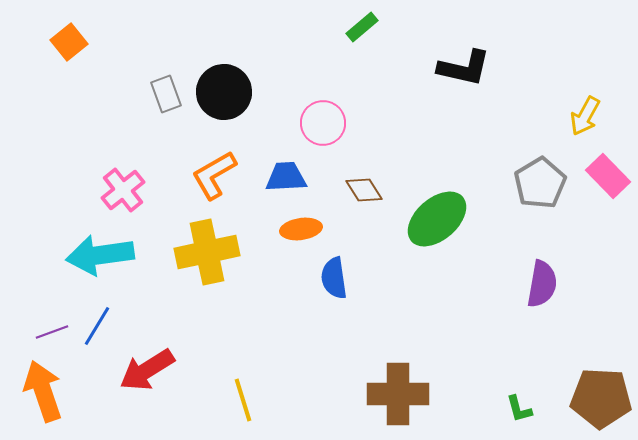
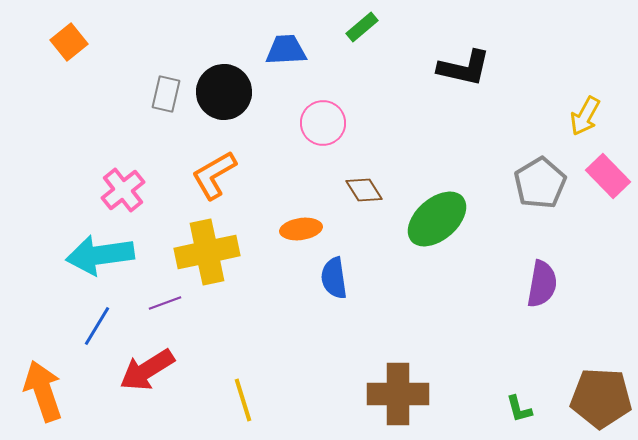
gray rectangle: rotated 33 degrees clockwise
blue trapezoid: moved 127 px up
purple line: moved 113 px right, 29 px up
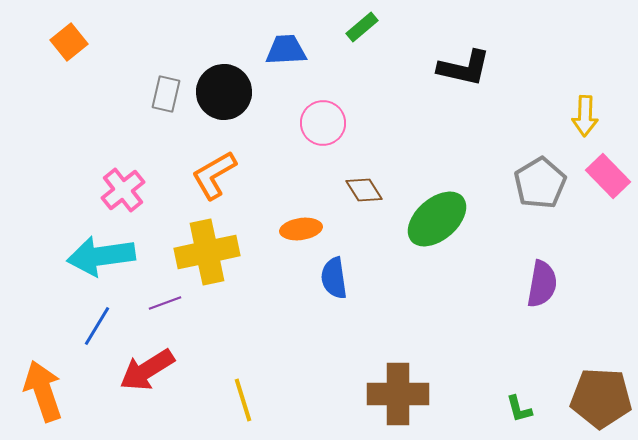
yellow arrow: rotated 27 degrees counterclockwise
cyan arrow: moved 1 px right, 1 px down
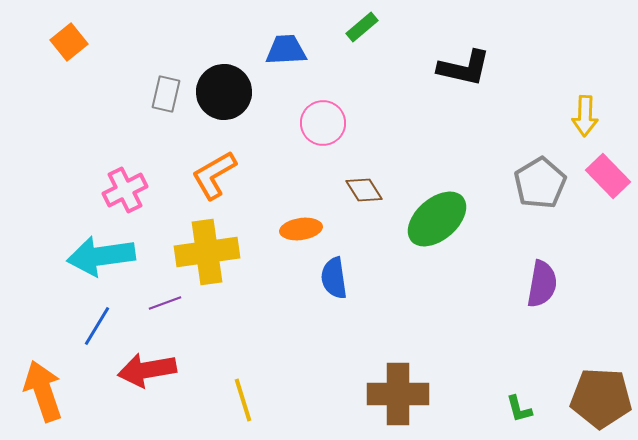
pink cross: moved 2 px right; rotated 12 degrees clockwise
yellow cross: rotated 4 degrees clockwise
red arrow: rotated 22 degrees clockwise
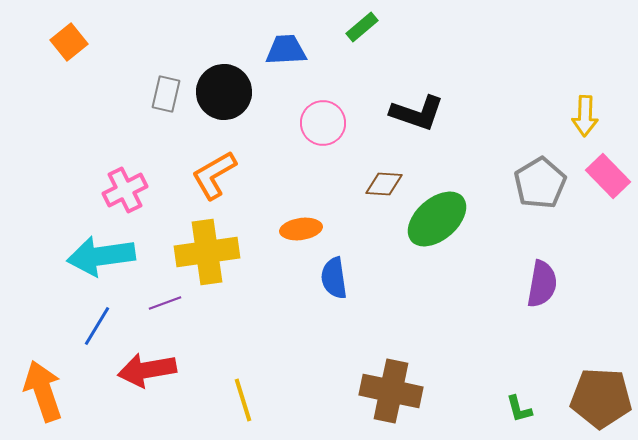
black L-shape: moved 47 px left, 45 px down; rotated 6 degrees clockwise
brown diamond: moved 20 px right, 6 px up; rotated 54 degrees counterclockwise
brown cross: moved 7 px left, 3 px up; rotated 12 degrees clockwise
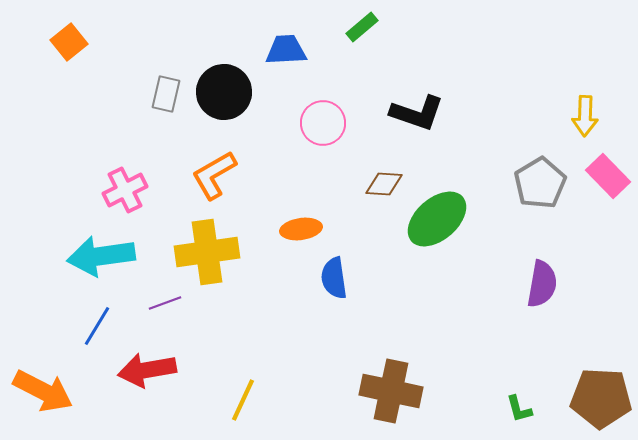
orange arrow: rotated 136 degrees clockwise
yellow line: rotated 42 degrees clockwise
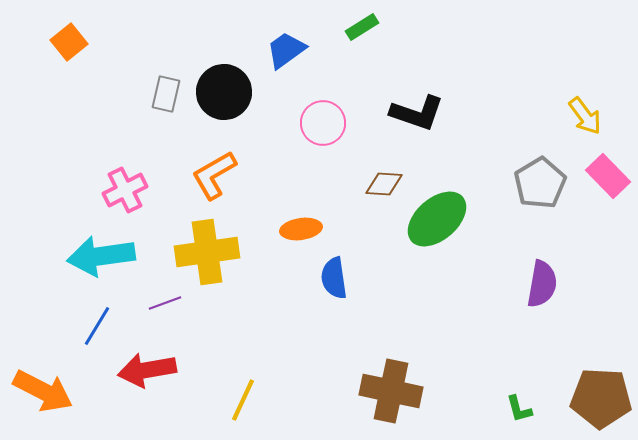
green rectangle: rotated 8 degrees clockwise
blue trapezoid: rotated 33 degrees counterclockwise
yellow arrow: rotated 39 degrees counterclockwise
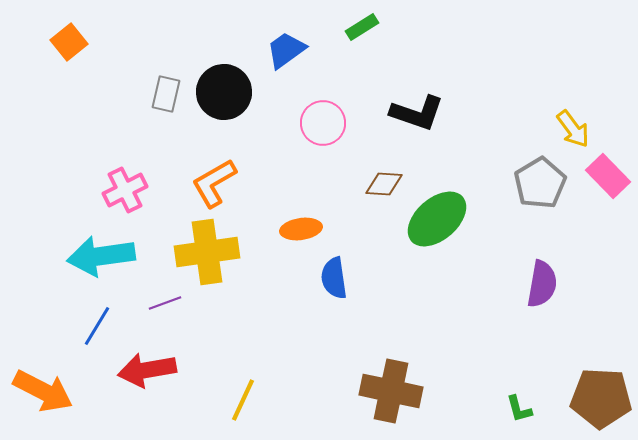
yellow arrow: moved 12 px left, 13 px down
orange L-shape: moved 8 px down
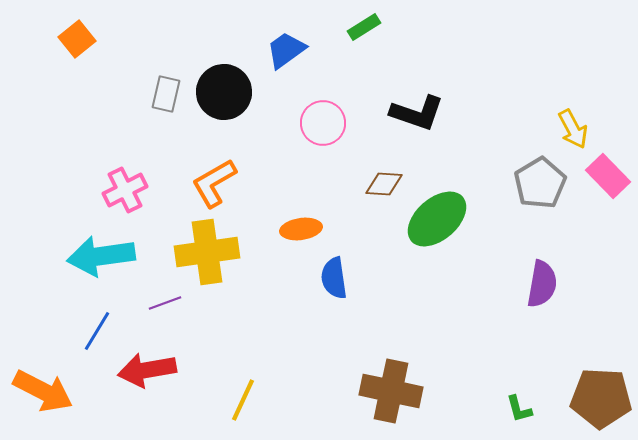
green rectangle: moved 2 px right
orange square: moved 8 px right, 3 px up
yellow arrow: rotated 9 degrees clockwise
blue line: moved 5 px down
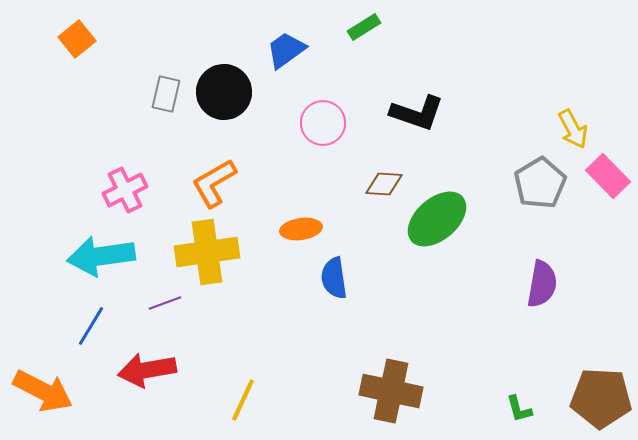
blue line: moved 6 px left, 5 px up
